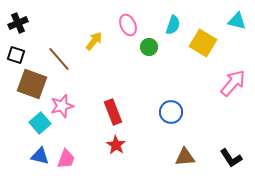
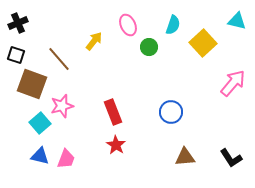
yellow square: rotated 16 degrees clockwise
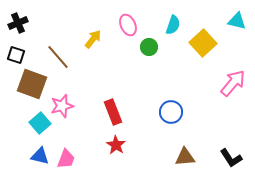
yellow arrow: moved 1 px left, 2 px up
brown line: moved 1 px left, 2 px up
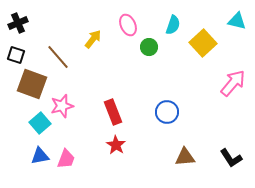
blue circle: moved 4 px left
blue triangle: rotated 24 degrees counterclockwise
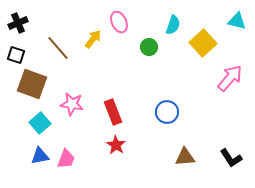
pink ellipse: moved 9 px left, 3 px up
brown line: moved 9 px up
pink arrow: moved 3 px left, 5 px up
pink star: moved 10 px right, 2 px up; rotated 25 degrees clockwise
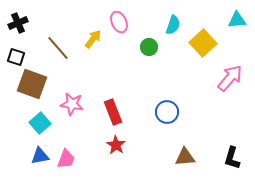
cyan triangle: moved 1 px up; rotated 18 degrees counterclockwise
black square: moved 2 px down
black L-shape: moved 1 px right; rotated 50 degrees clockwise
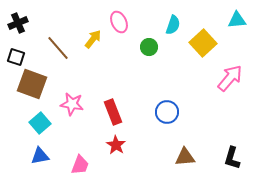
pink trapezoid: moved 14 px right, 6 px down
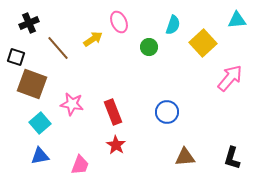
black cross: moved 11 px right
yellow arrow: rotated 18 degrees clockwise
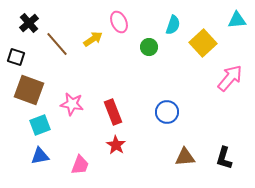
black cross: rotated 18 degrees counterclockwise
brown line: moved 1 px left, 4 px up
brown square: moved 3 px left, 6 px down
cyan square: moved 2 px down; rotated 20 degrees clockwise
black L-shape: moved 8 px left
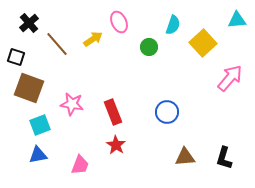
brown square: moved 2 px up
blue triangle: moved 2 px left, 1 px up
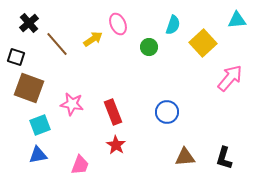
pink ellipse: moved 1 px left, 2 px down
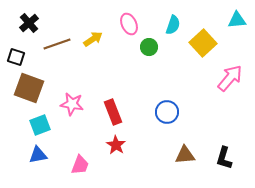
pink ellipse: moved 11 px right
brown line: rotated 68 degrees counterclockwise
brown triangle: moved 2 px up
